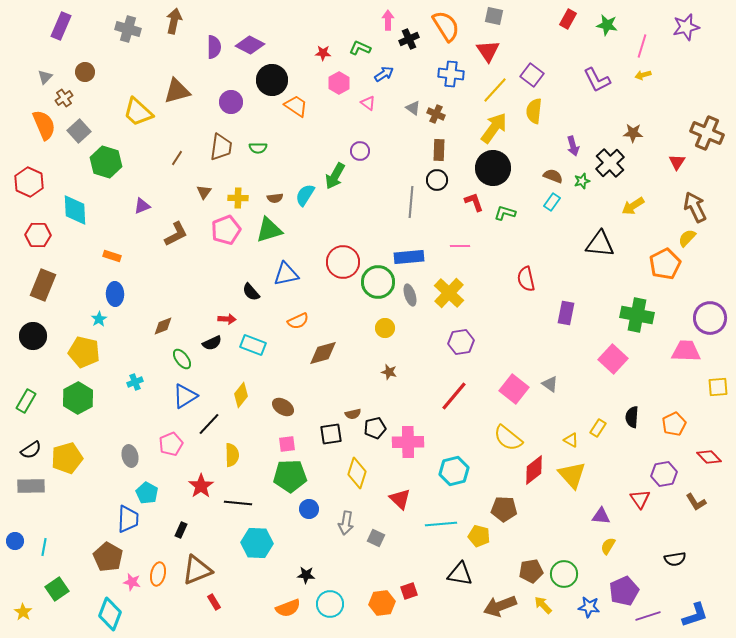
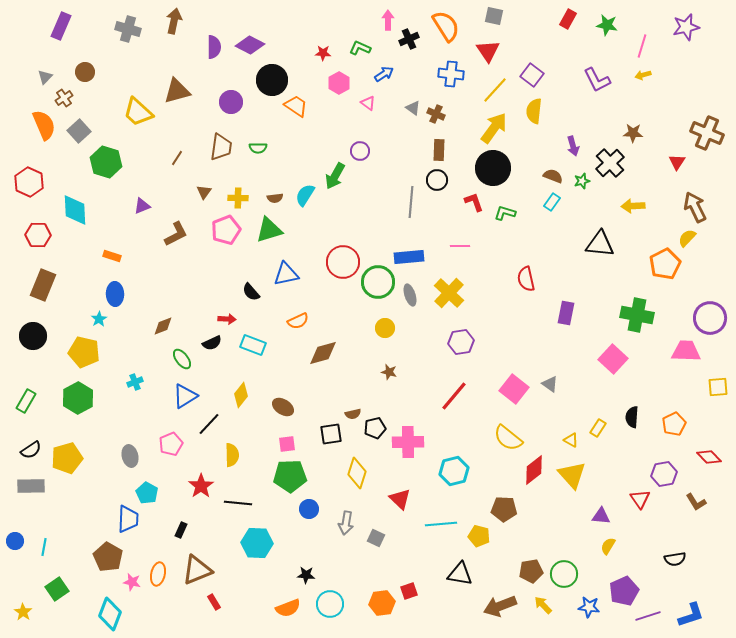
yellow arrow at (633, 206): rotated 30 degrees clockwise
blue L-shape at (695, 615): moved 4 px left
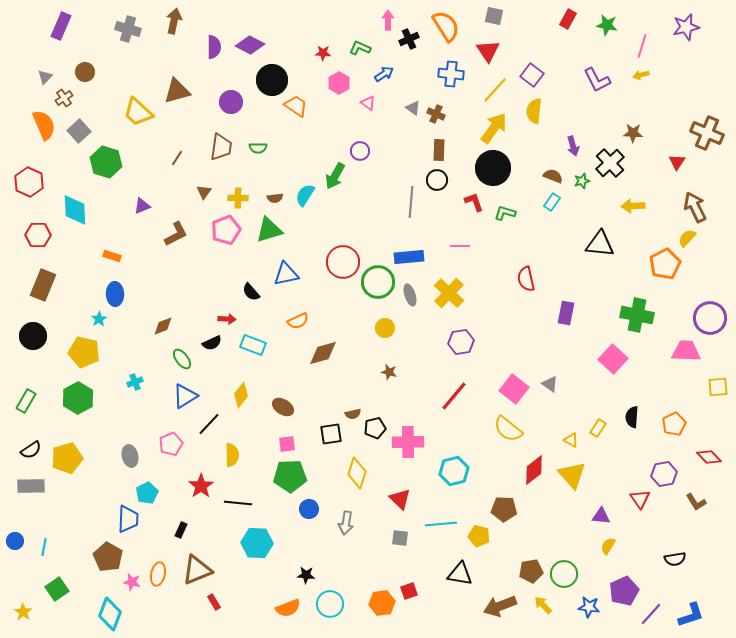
yellow arrow at (643, 75): moved 2 px left
yellow semicircle at (508, 438): moved 9 px up
cyan pentagon at (147, 493): rotated 15 degrees clockwise
gray square at (376, 538): moved 24 px right; rotated 18 degrees counterclockwise
purple line at (648, 616): moved 3 px right, 2 px up; rotated 30 degrees counterclockwise
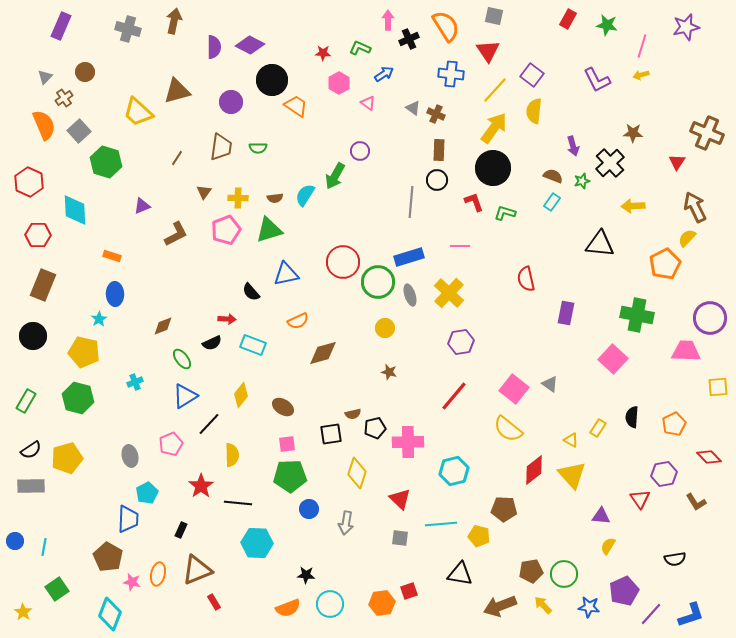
blue rectangle at (409, 257): rotated 12 degrees counterclockwise
green hexagon at (78, 398): rotated 16 degrees counterclockwise
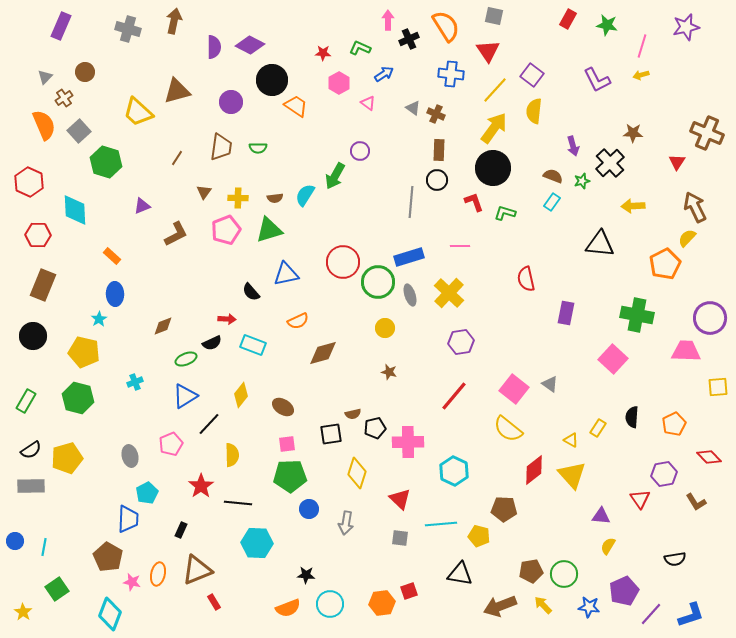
orange rectangle at (112, 256): rotated 24 degrees clockwise
green ellipse at (182, 359): moved 4 px right; rotated 75 degrees counterclockwise
cyan hexagon at (454, 471): rotated 20 degrees counterclockwise
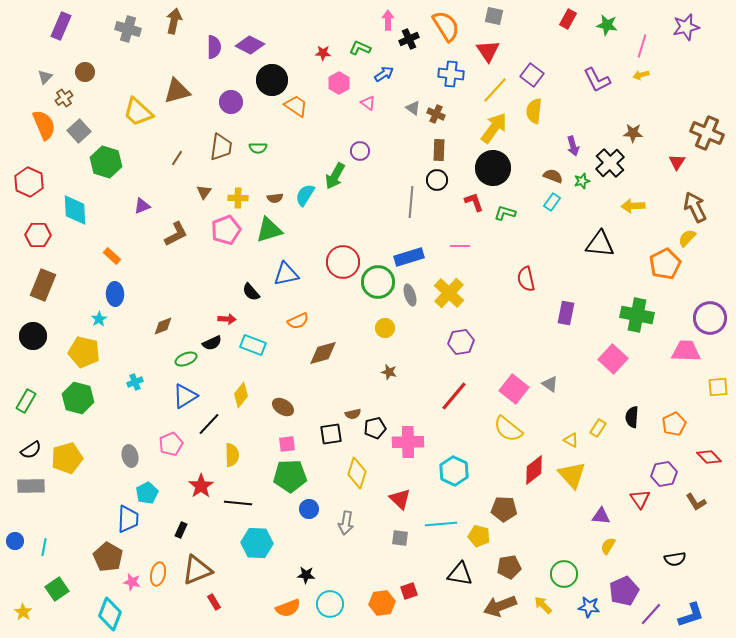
brown pentagon at (531, 571): moved 22 px left, 4 px up
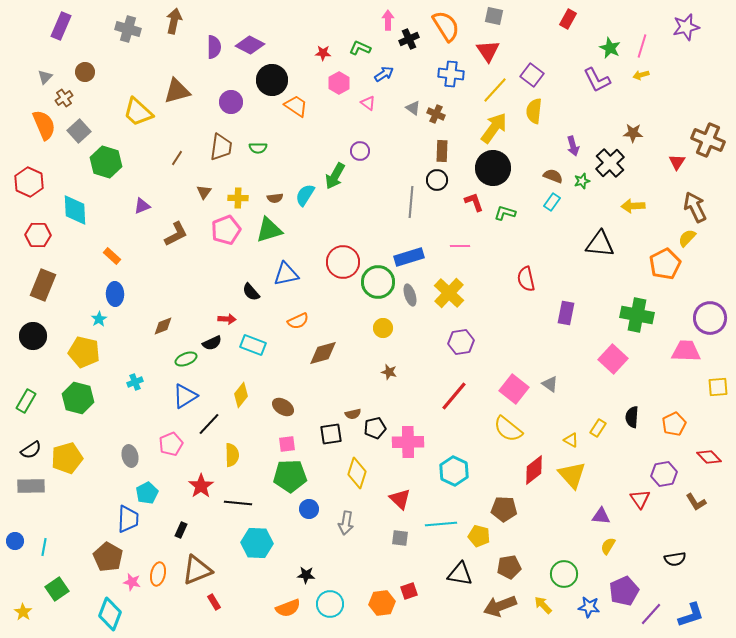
green star at (607, 25): moved 3 px right, 23 px down; rotated 15 degrees clockwise
brown cross at (707, 133): moved 1 px right, 7 px down
brown rectangle at (439, 150): moved 3 px right, 1 px down
yellow circle at (385, 328): moved 2 px left
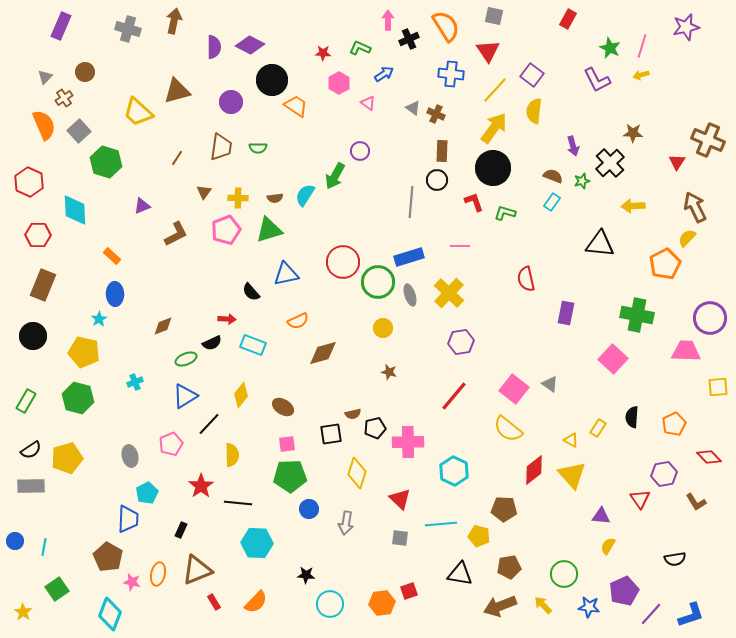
orange semicircle at (288, 608): moved 32 px left, 6 px up; rotated 25 degrees counterclockwise
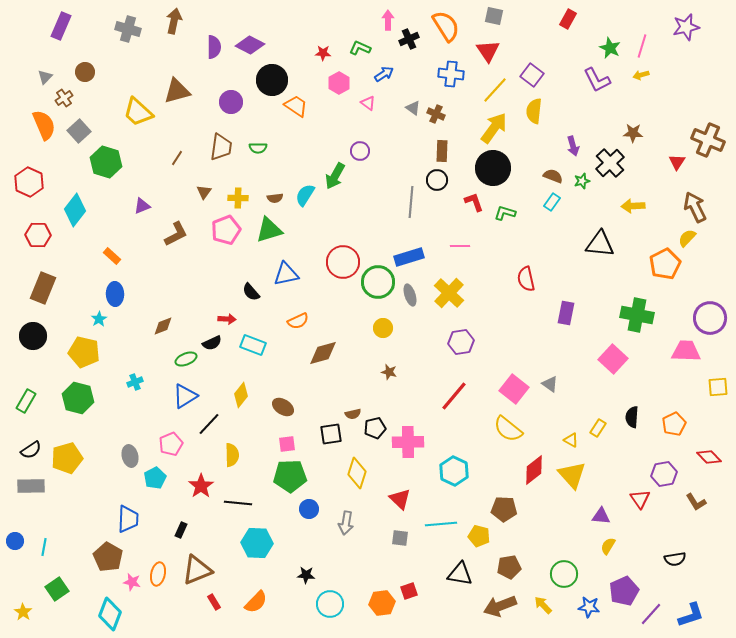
cyan diamond at (75, 210): rotated 40 degrees clockwise
brown rectangle at (43, 285): moved 3 px down
cyan pentagon at (147, 493): moved 8 px right, 15 px up
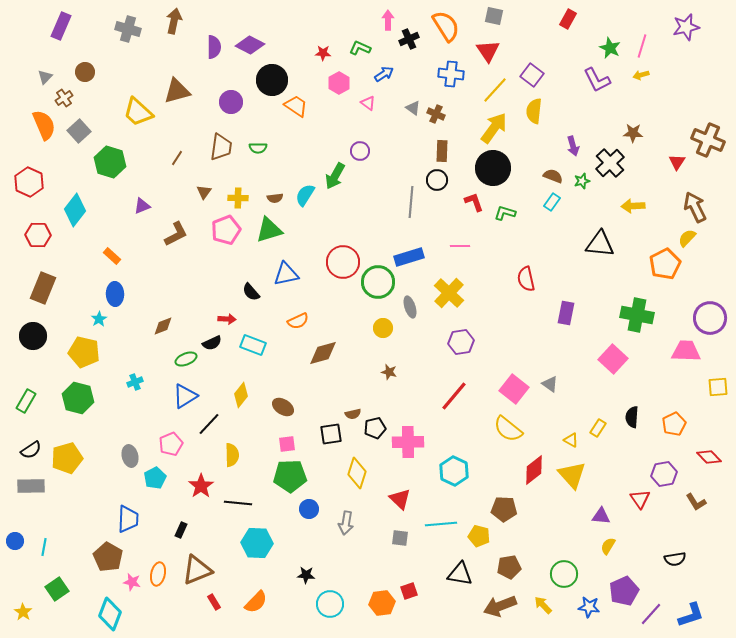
green hexagon at (106, 162): moved 4 px right
gray ellipse at (410, 295): moved 12 px down
